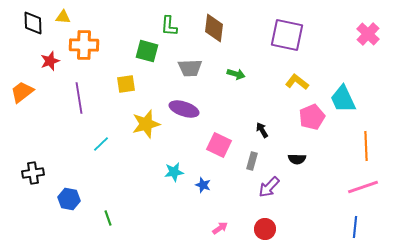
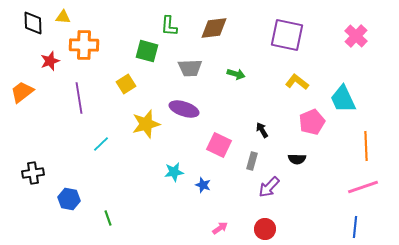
brown diamond: rotated 76 degrees clockwise
pink cross: moved 12 px left, 2 px down
yellow square: rotated 24 degrees counterclockwise
pink pentagon: moved 5 px down
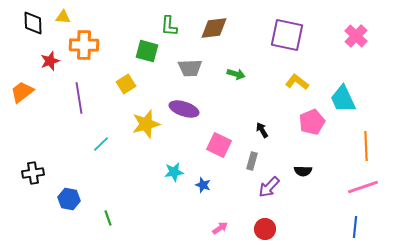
black semicircle: moved 6 px right, 12 px down
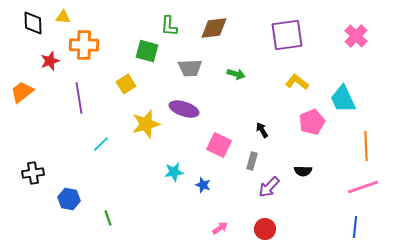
purple square: rotated 20 degrees counterclockwise
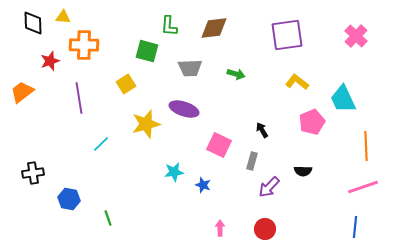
pink arrow: rotated 56 degrees counterclockwise
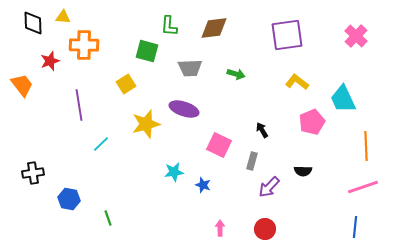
orange trapezoid: moved 7 px up; rotated 90 degrees clockwise
purple line: moved 7 px down
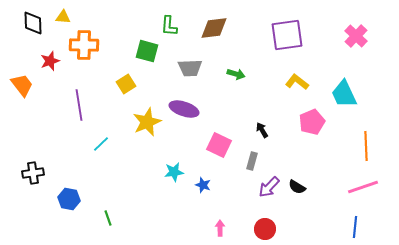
cyan trapezoid: moved 1 px right, 5 px up
yellow star: moved 1 px right, 2 px up; rotated 8 degrees counterclockwise
black semicircle: moved 6 px left, 16 px down; rotated 30 degrees clockwise
